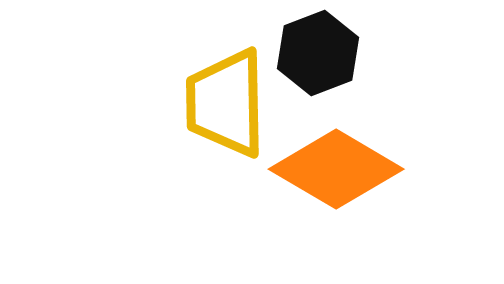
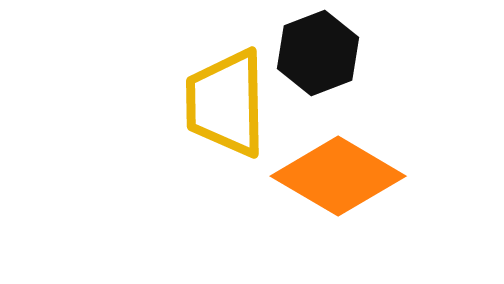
orange diamond: moved 2 px right, 7 px down
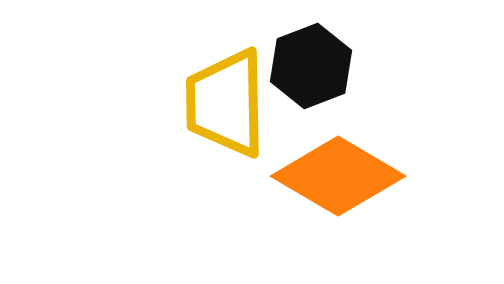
black hexagon: moved 7 px left, 13 px down
